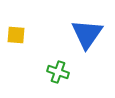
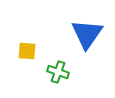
yellow square: moved 11 px right, 16 px down
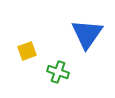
yellow square: rotated 24 degrees counterclockwise
